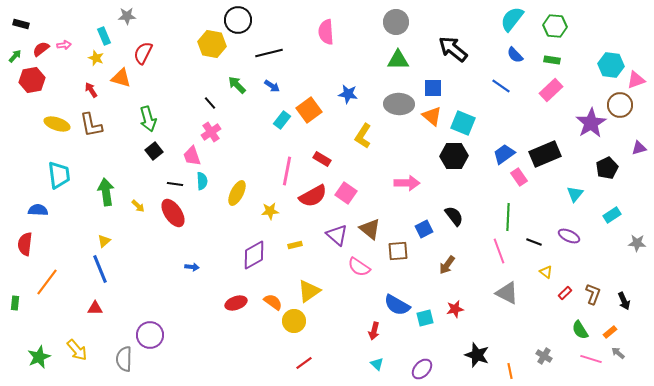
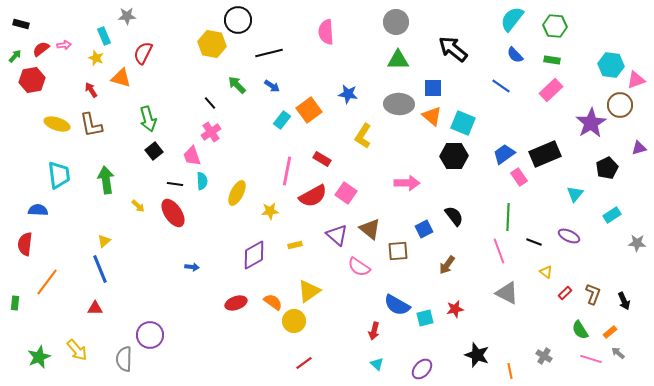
green arrow at (106, 192): moved 12 px up
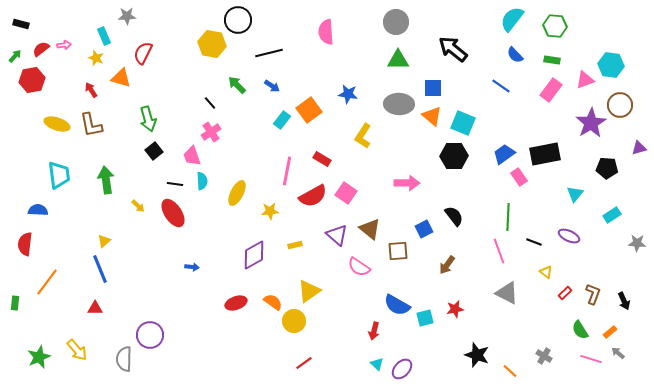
pink triangle at (636, 80): moved 51 px left
pink rectangle at (551, 90): rotated 10 degrees counterclockwise
black rectangle at (545, 154): rotated 12 degrees clockwise
black pentagon at (607, 168): rotated 30 degrees clockwise
purple ellipse at (422, 369): moved 20 px left
orange line at (510, 371): rotated 35 degrees counterclockwise
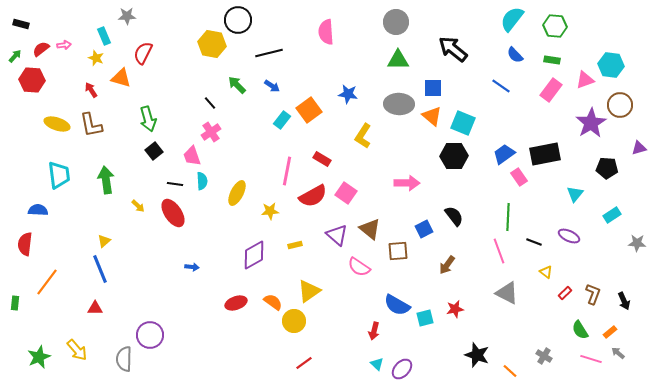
red hexagon at (32, 80): rotated 15 degrees clockwise
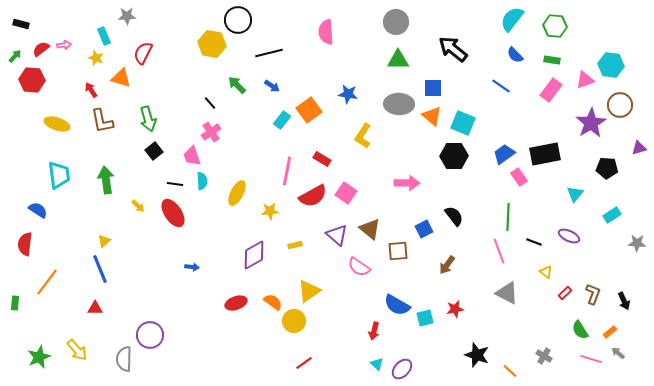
brown L-shape at (91, 125): moved 11 px right, 4 px up
blue semicircle at (38, 210): rotated 30 degrees clockwise
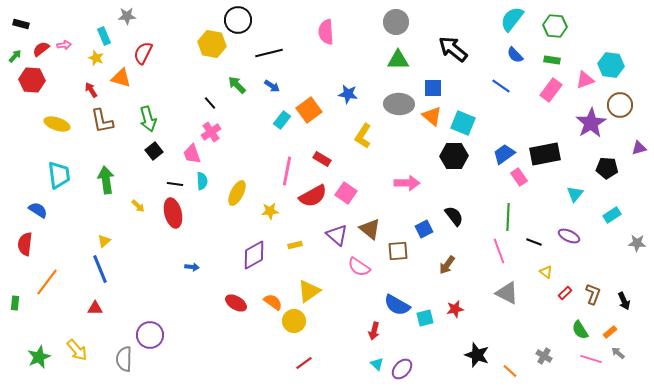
pink trapezoid at (192, 156): moved 2 px up
red ellipse at (173, 213): rotated 20 degrees clockwise
red ellipse at (236, 303): rotated 50 degrees clockwise
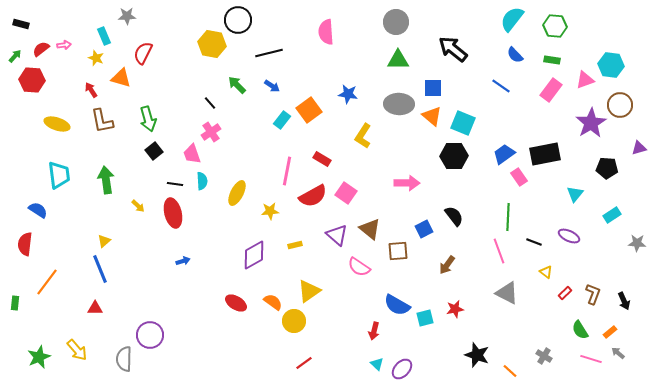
blue arrow at (192, 267): moved 9 px left, 6 px up; rotated 24 degrees counterclockwise
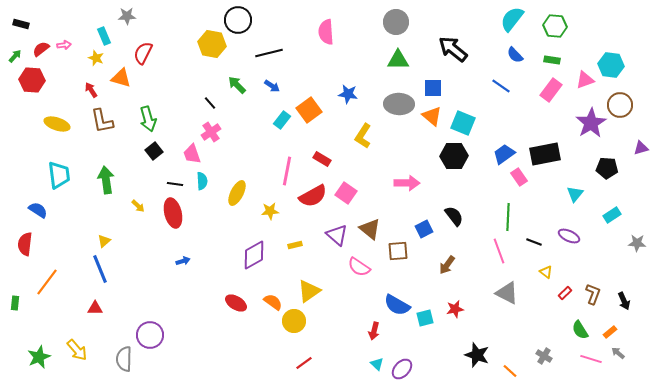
purple triangle at (639, 148): moved 2 px right
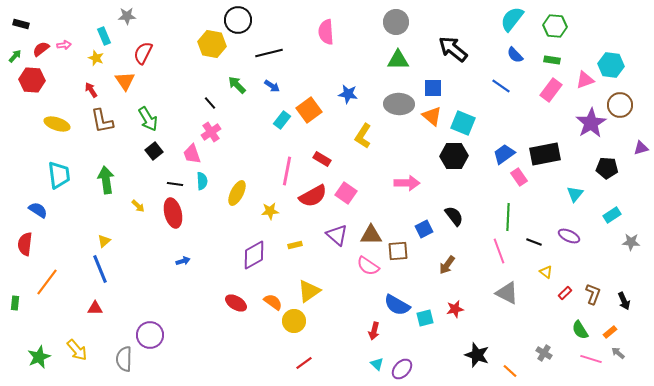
orange triangle at (121, 78): moved 4 px right, 3 px down; rotated 40 degrees clockwise
green arrow at (148, 119): rotated 15 degrees counterclockwise
brown triangle at (370, 229): moved 1 px right, 6 px down; rotated 40 degrees counterclockwise
gray star at (637, 243): moved 6 px left, 1 px up
pink semicircle at (359, 267): moved 9 px right, 1 px up
gray cross at (544, 356): moved 3 px up
